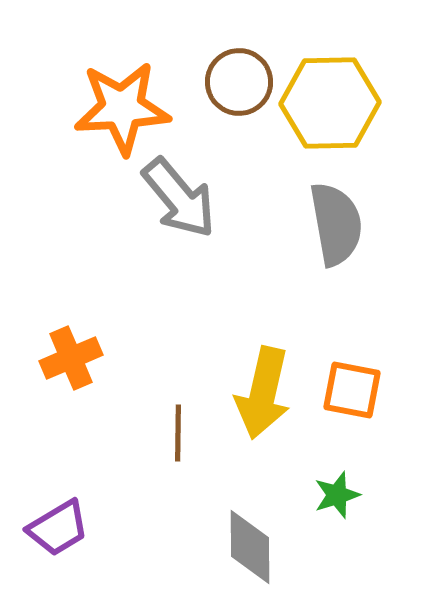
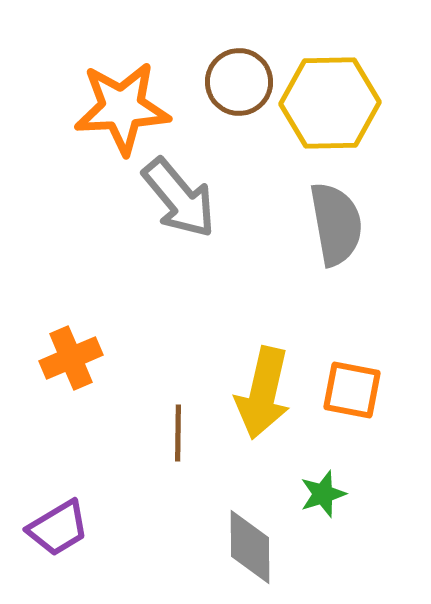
green star: moved 14 px left, 1 px up
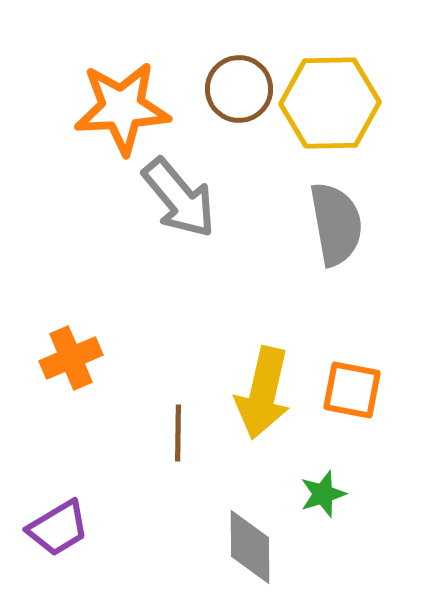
brown circle: moved 7 px down
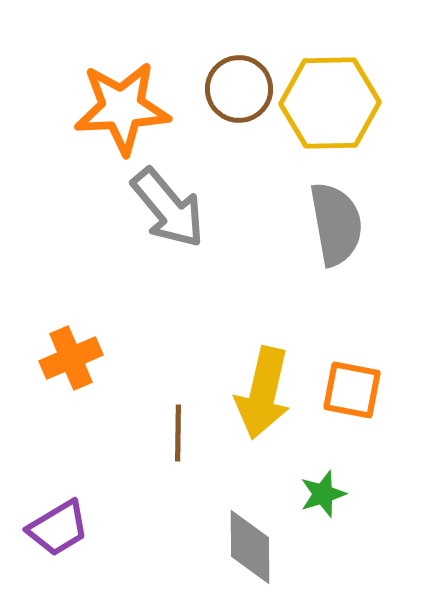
gray arrow: moved 11 px left, 10 px down
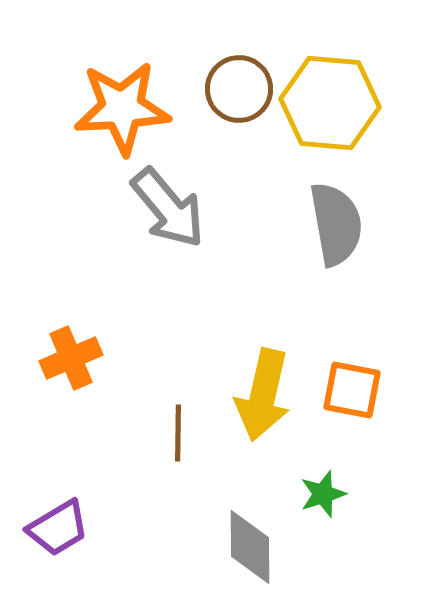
yellow hexagon: rotated 6 degrees clockwise
yellow arrow: moved 2 px down
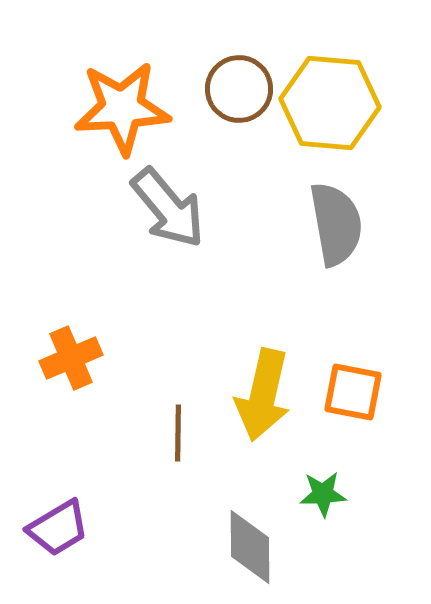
orange square: moved 1 px right, 2 px down
green star: rotated 15 degrees clockwise
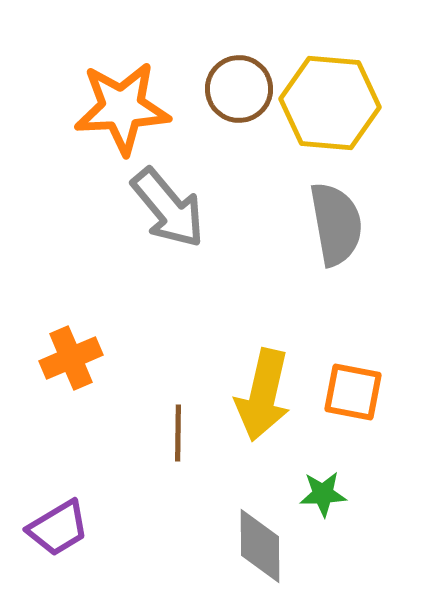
gray diamond: moved 10 px right, 1 px up
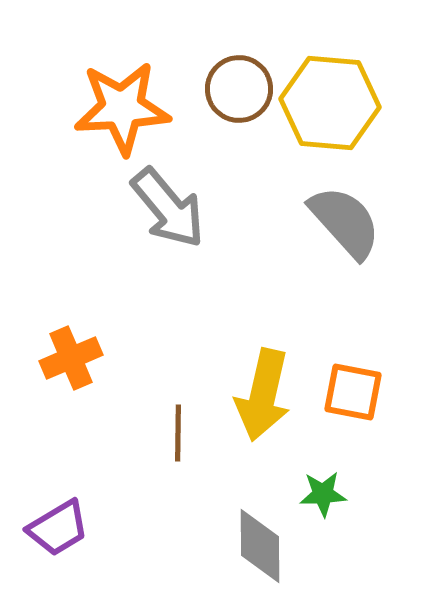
gray semicircle: moved 9 px right, 2 px up; rotated 32 degrees counterclockwise
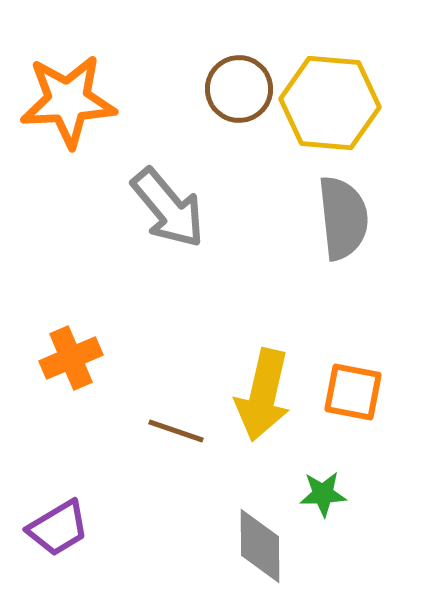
orange star: moved 54 px left, 7 px up
gray semicircle: moved 2 px left, 4 px up; rotated 36 degrees clockwise
brown line: moved 2 px left, 2 px up; rotated 72 degrees counterclockwise
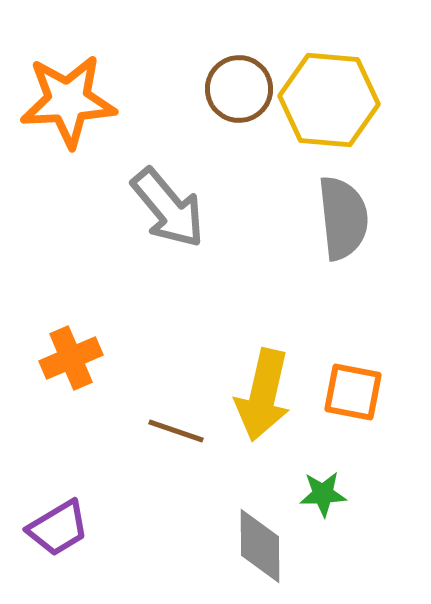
yellow hexagon: moved 1 px left, 3 px up
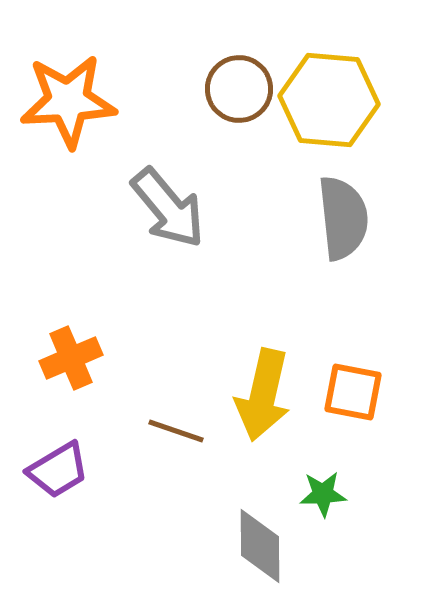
purple trapezoid: moved 58 px up
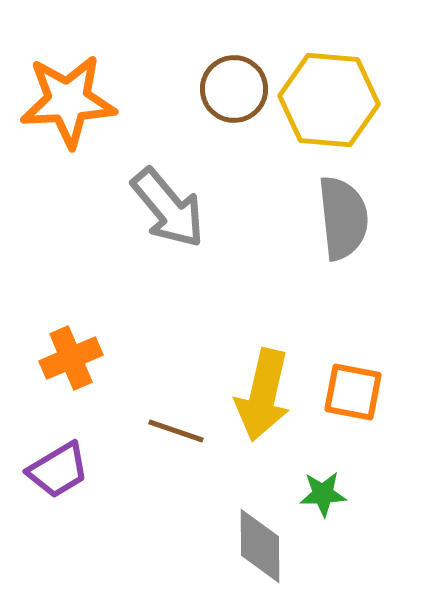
brown circle: moved 5 px left
